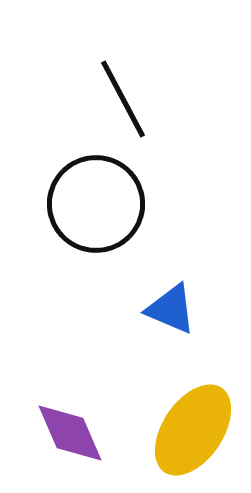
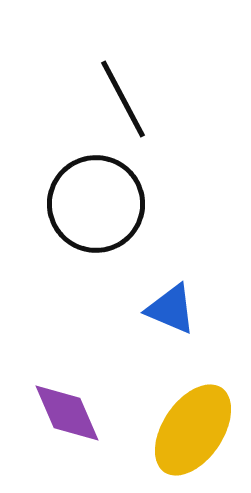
purple diamond: moved 3 px left, 20 px up
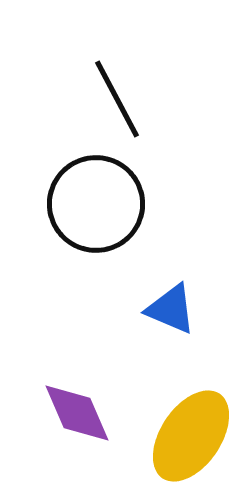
black line: moved 6 px left
purple diamond: moved 10 px right
yellow ellipse: moved 2 px left, 6 px down
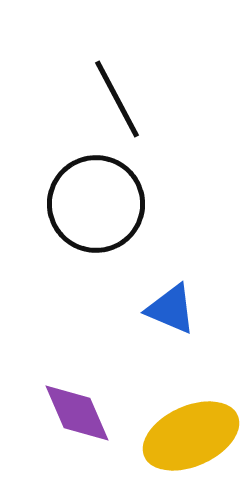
yellow ellipse: rotated 32 degrees clockwise
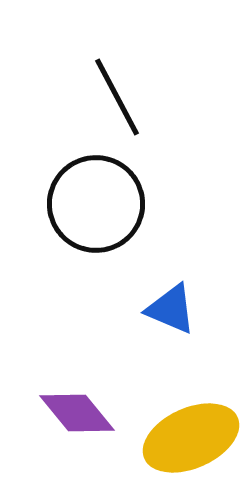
black line: moved 2 px up
purple diamond: rotated 16 degrees counterclockwise
yellow ellipse: moved 2 px down
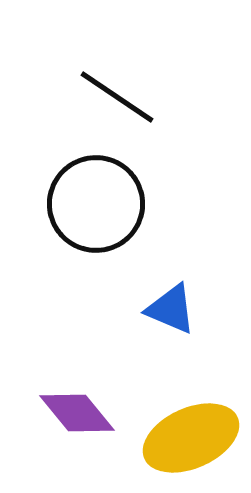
black line: rotated 28 degrees counterclockwise
